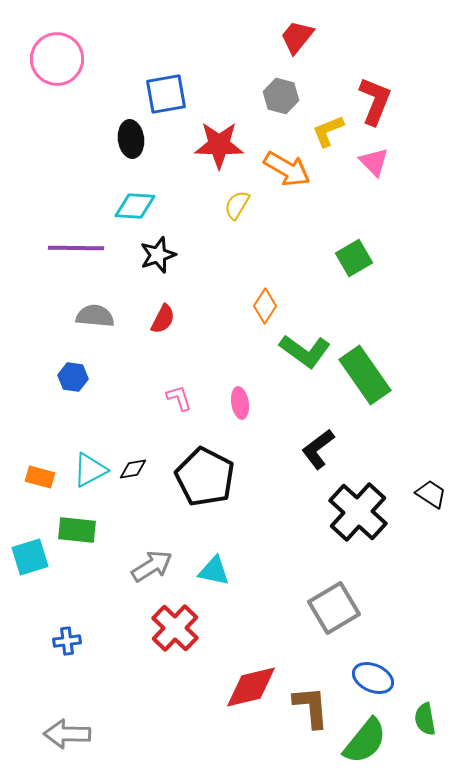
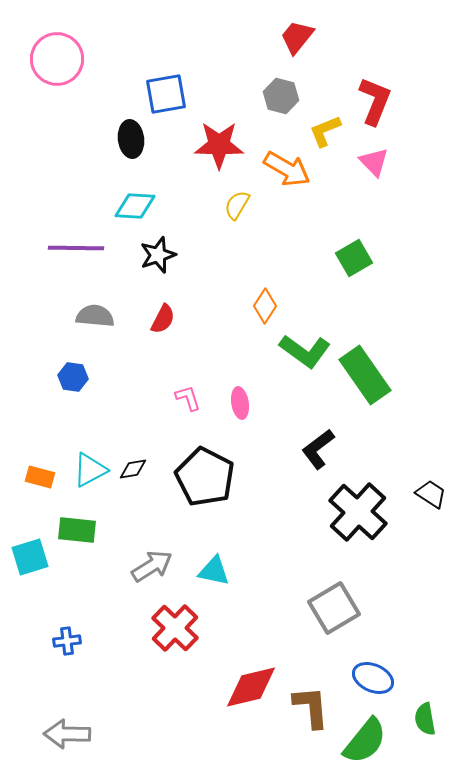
yellow L-shape at (328, 131): moved 3 px left
pink L-shape at (179, 398): moved 9 px right
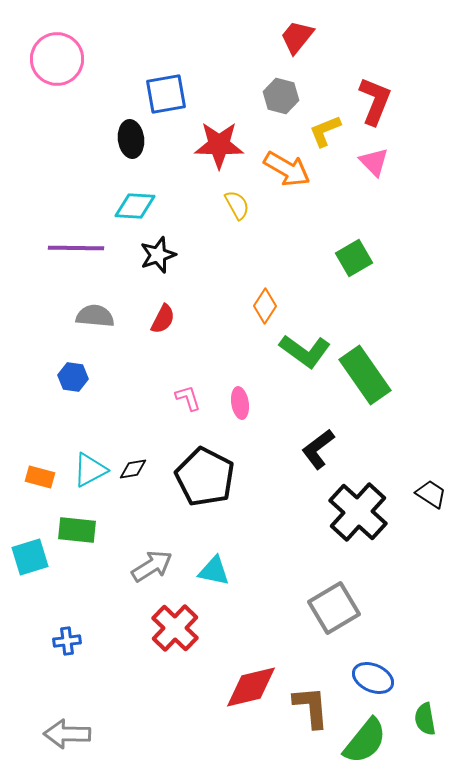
yellow semicircle at (237, 205): rotated 120 degrees clockwise
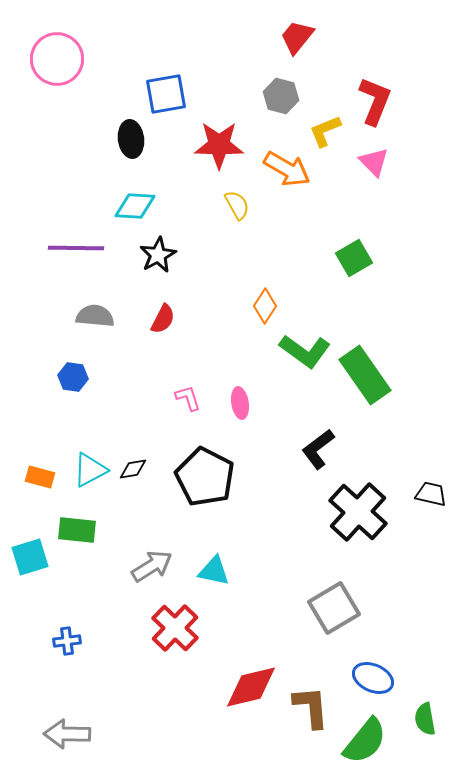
black star at (158, 255): rotated 9 degrees counterclockwise
black trapezoid at (431, 494): rotated 20 degrees counterclockwise
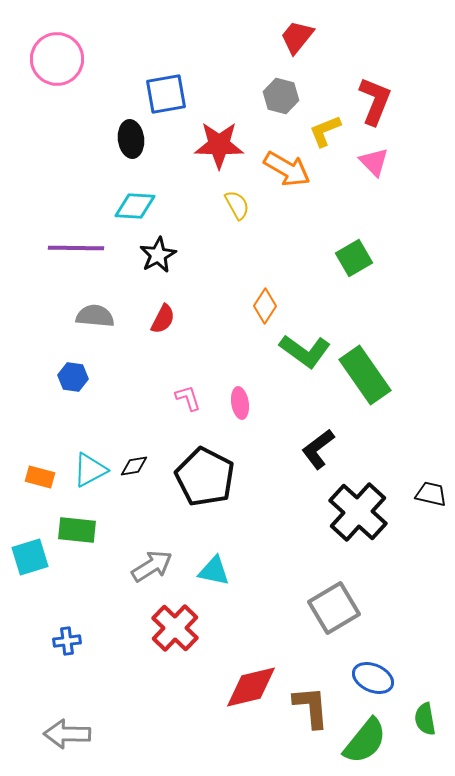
black diamond at (133, 469): moved 1 px right, 3 px up
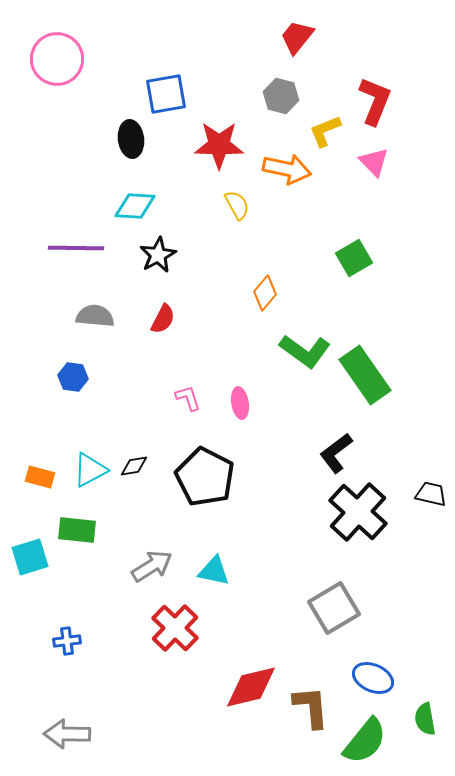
orange arrow at (287, 169): rotated 18 degrees counterclockwise
orange diamond at (265, 306): moved 13 px up; rotated 8 degrees clockwise
black L-shape at (318, 449): moved 18 px right, 4 px down
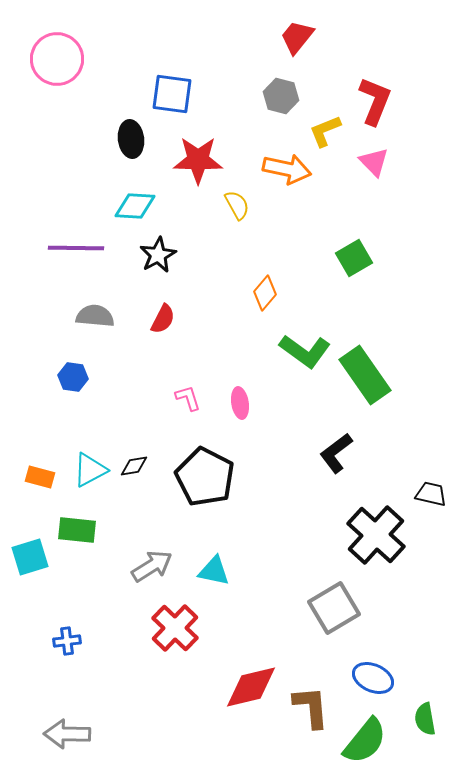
blue square at (166, 94): moved 6 px right; rotated 18 degrees clockwise
red star at (219, 145): moved 21 px left, 15 px down
black cross at (358, 512): moved 18 px right, 23 px down
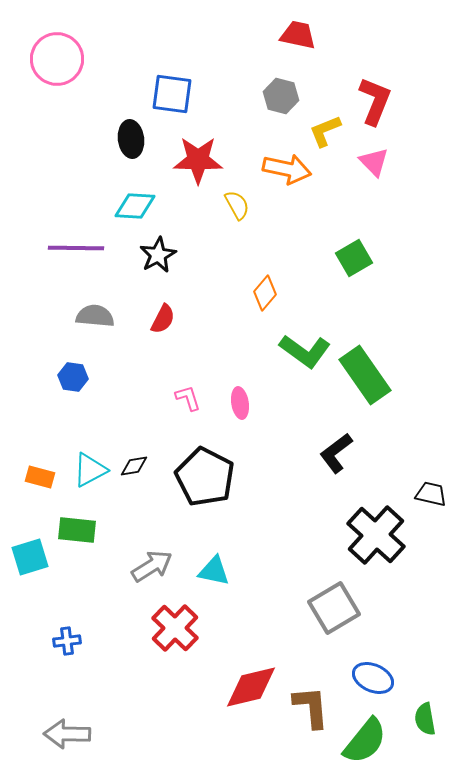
red trapezoid at (297, 37): moved 1 px right, 2 px up; rotated 63 degrees clockwise
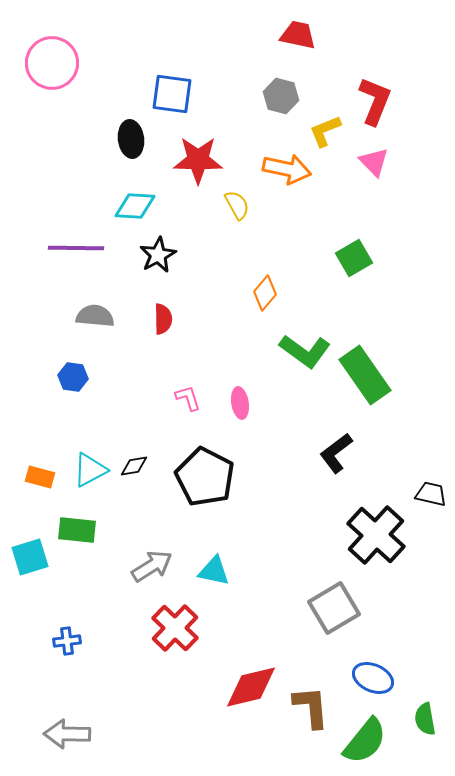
pink circle at (57, 59): moved 5 px left, 4 px down
red semicircle at (163, 319): rotated 28 degrees counterclockwise
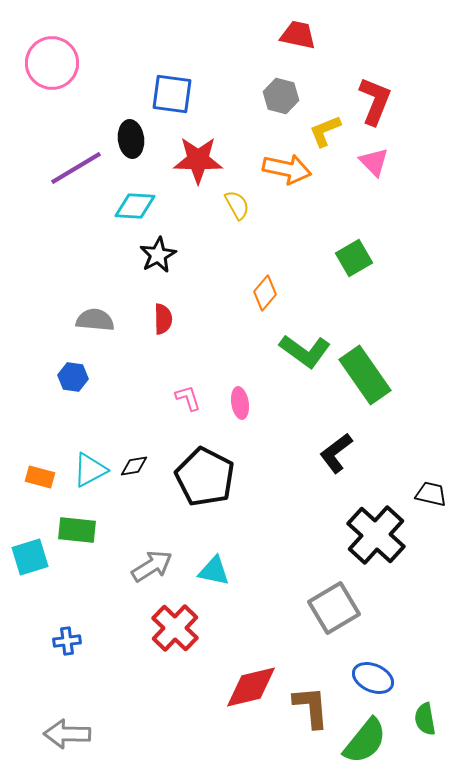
purple line at (76, 248): moved 80 px up; rotated 32 degrees counterclockwise
gray semicircle at (95, 316): moved 4 px down
